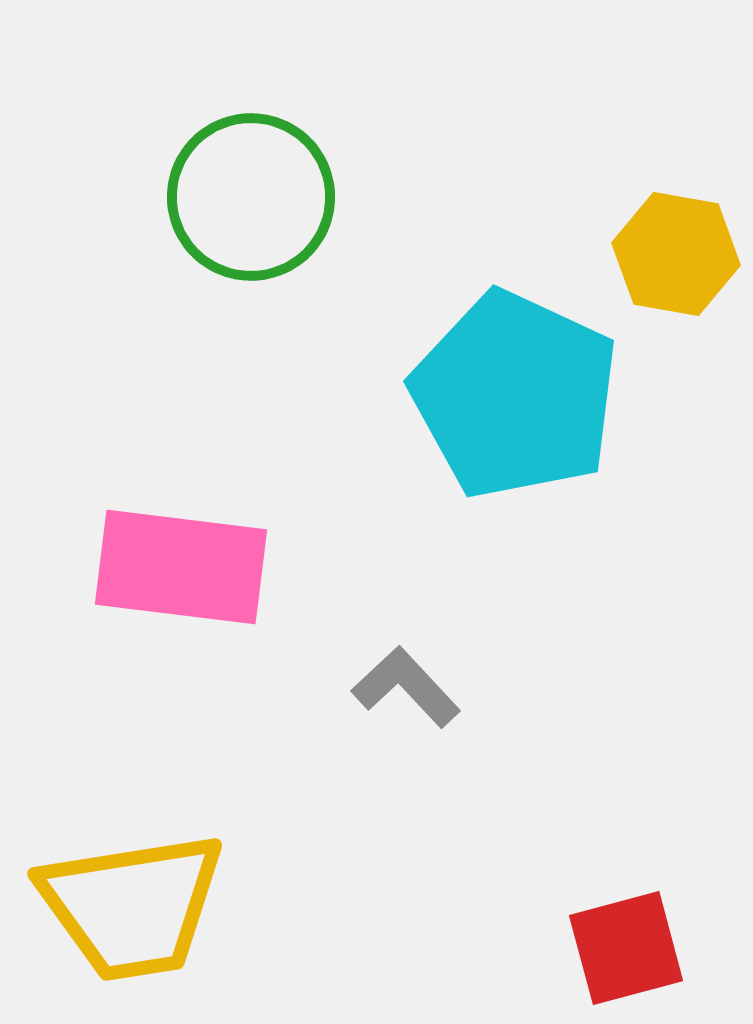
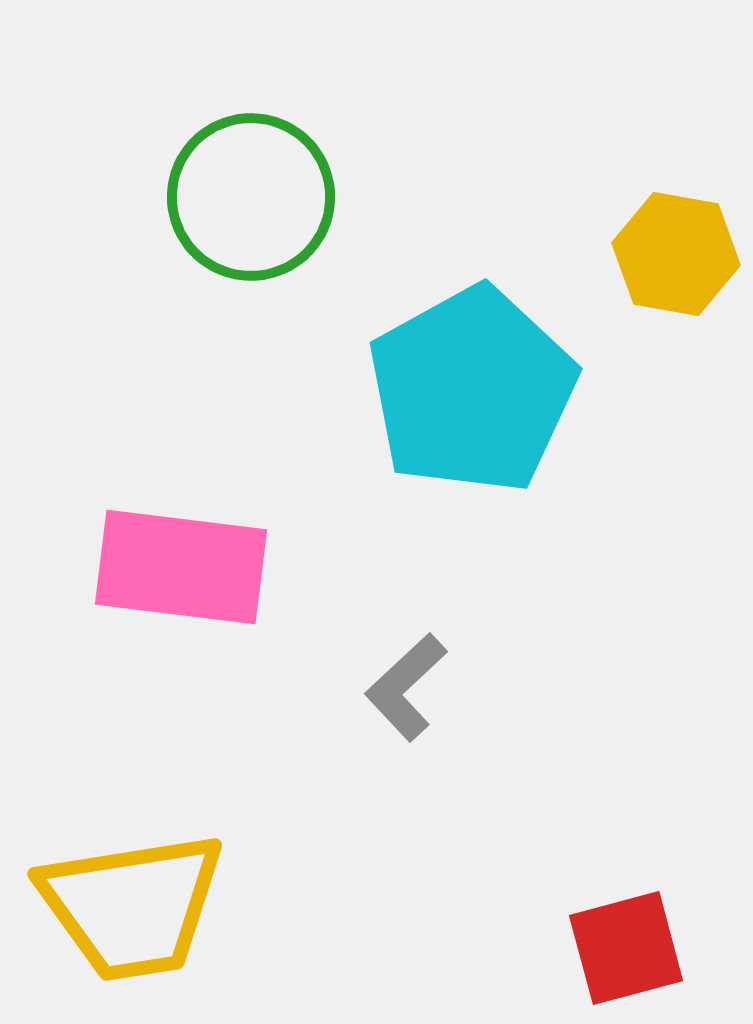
cyan pentagon: moved 43 px left, 5 px up; rotated 18 degrees clockwise
gray L-shape: rotated 90 degrees counterclockwise
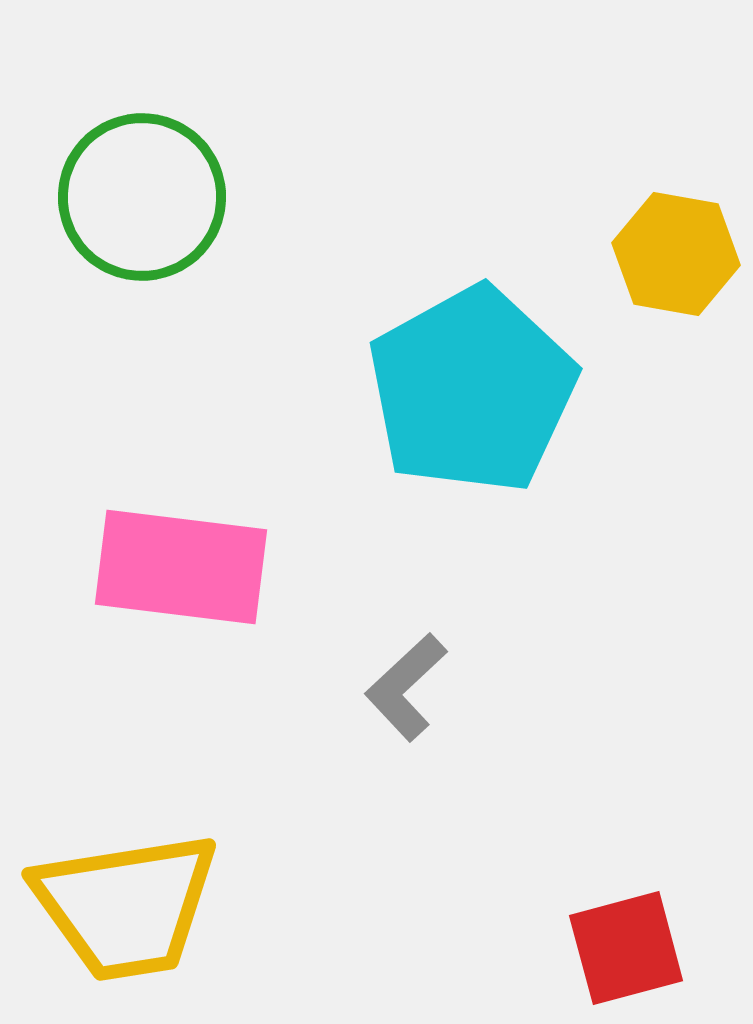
green circle: moved 109 px left
yellow trapezoid: moved 6 px left
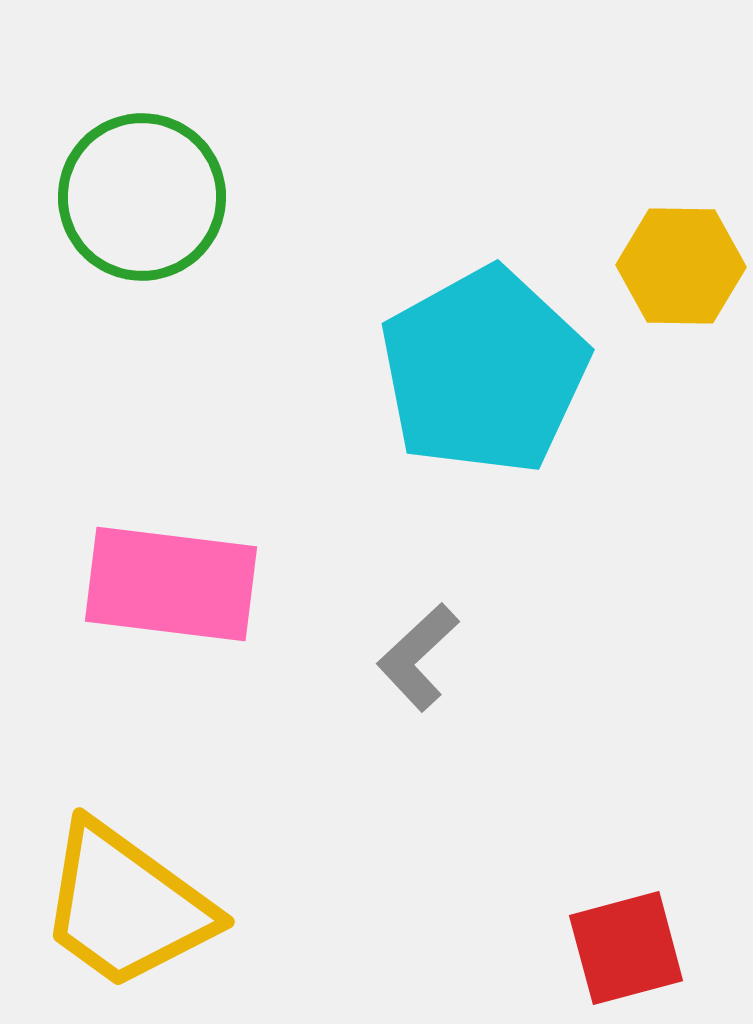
yellow hexagon: moved 5 px right, 12 px down; rotated 9 degrees counterclockwise
cyan pentagon: moved 12 px right, 19 px up
pink rectangle: moved 10 px left, 17 px down
gray L-shape: moved 12 px right, 30 px up
yellow trapezoid: rotated 45 degrees clockwise
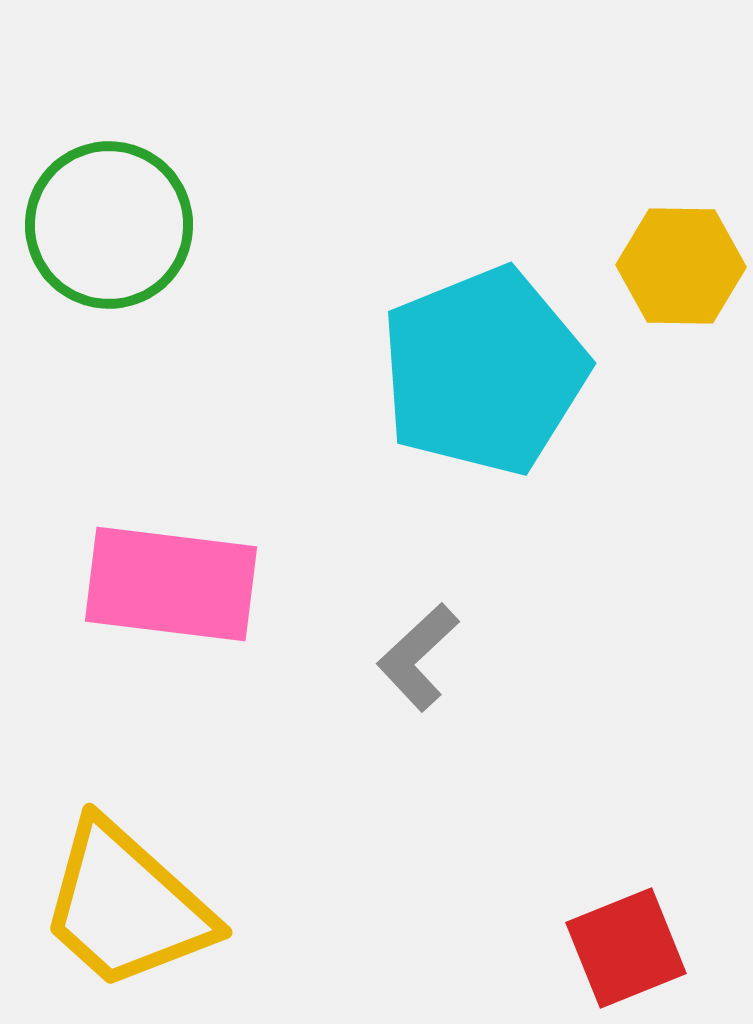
green circle: moved 33 px left, 28 px down
cyan pentagon: rotated 7 degrees clockwise
yellow trapezoid: rotated 6 degrees clockwise
red square: rotated 7 degrees counterclockwise
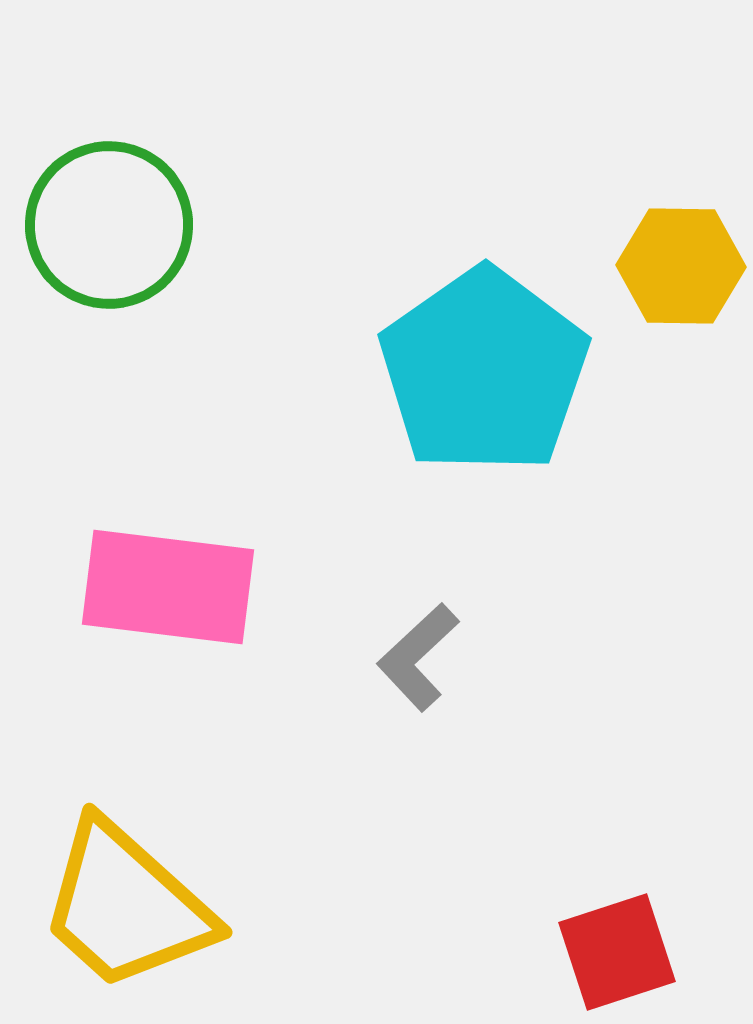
cyan pentagon: rotated 13 degrees counterclockwise
pink rectangle: moved 3 px left, 3 px down
red square: moved 9 px left, 4 px down; rotated 4 degrees clockwise
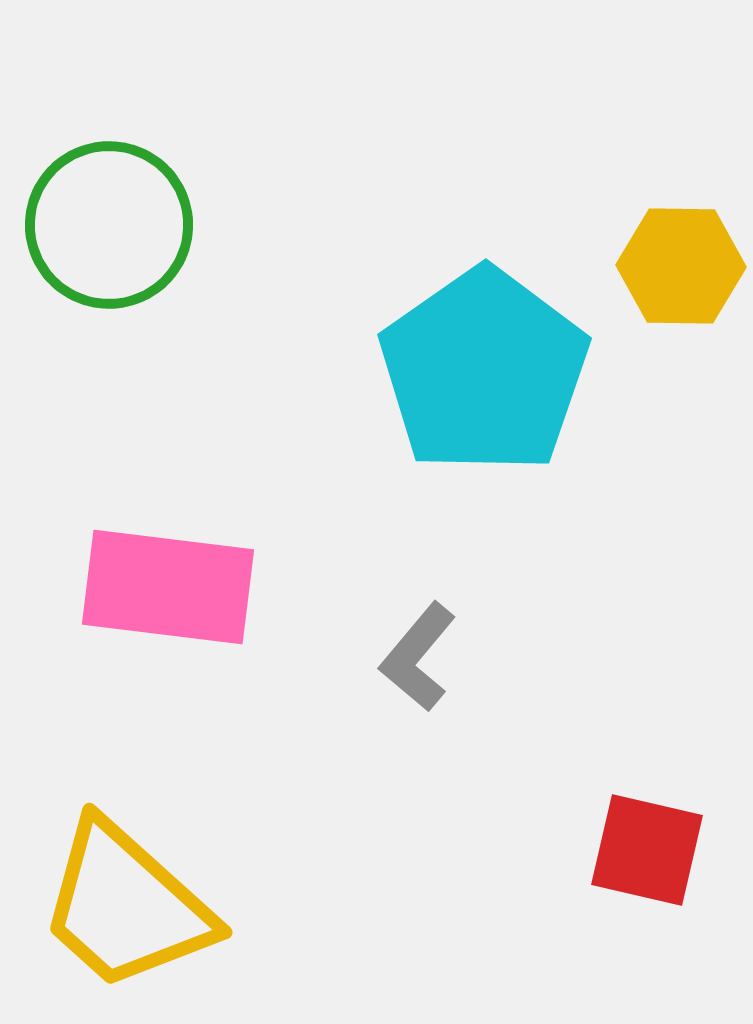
gray L-shape: rotated 7 degrees counterclockwise
red square: moved 30 px right, 102 px up; rotated 31 degrees clockwise
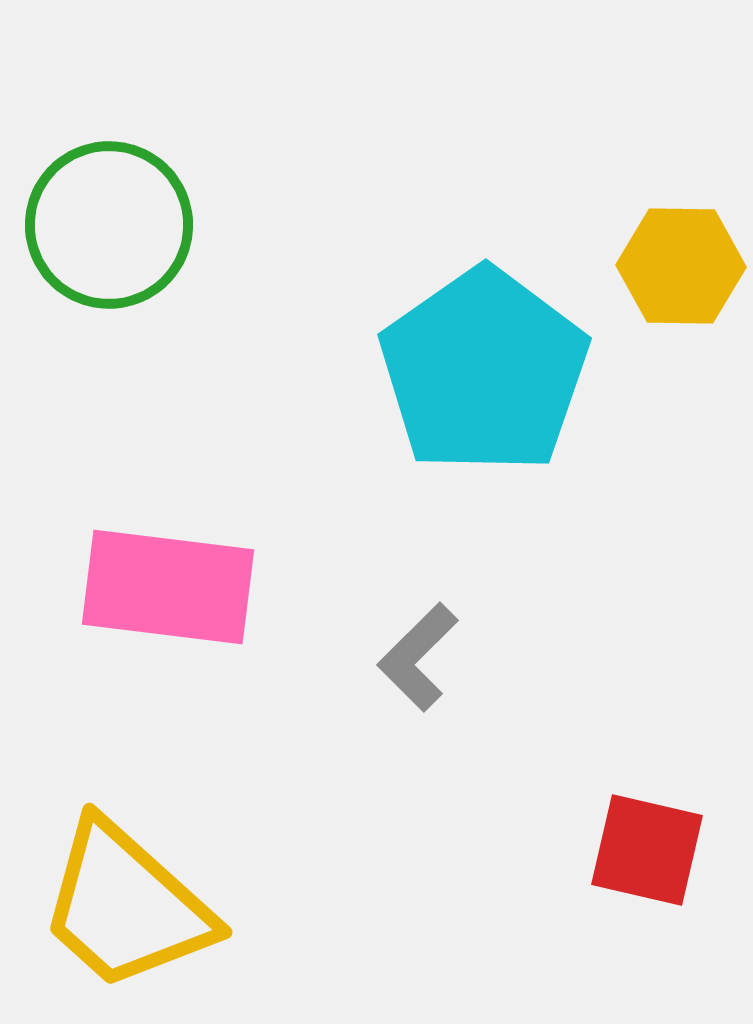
gray L-shape: rotated 5 degrees clockwise
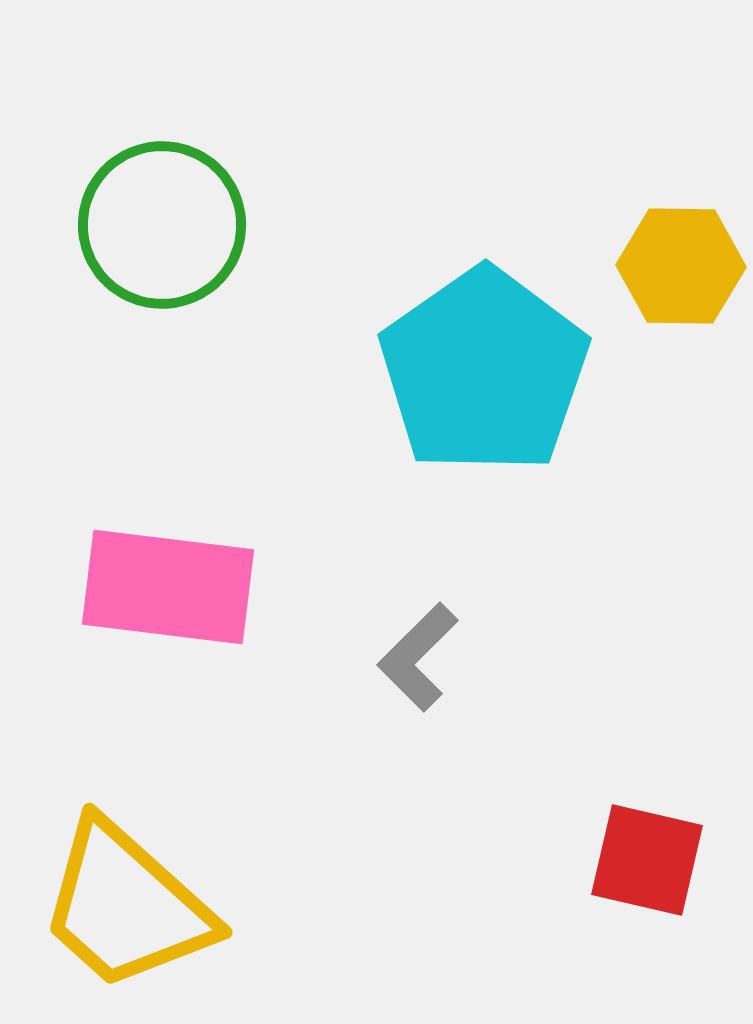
green circle: moved 53 px right
red square: moved 10 px down
